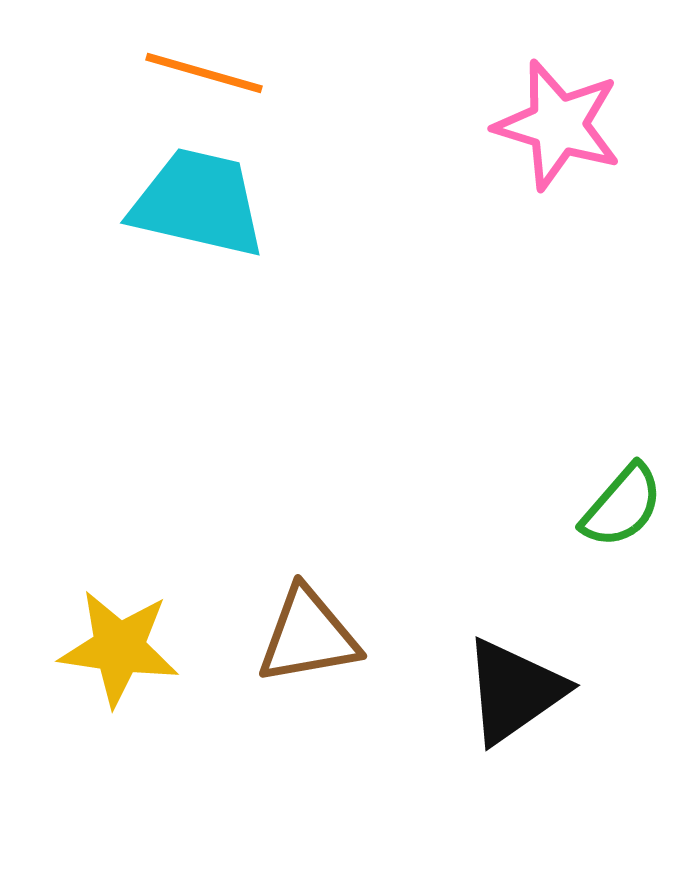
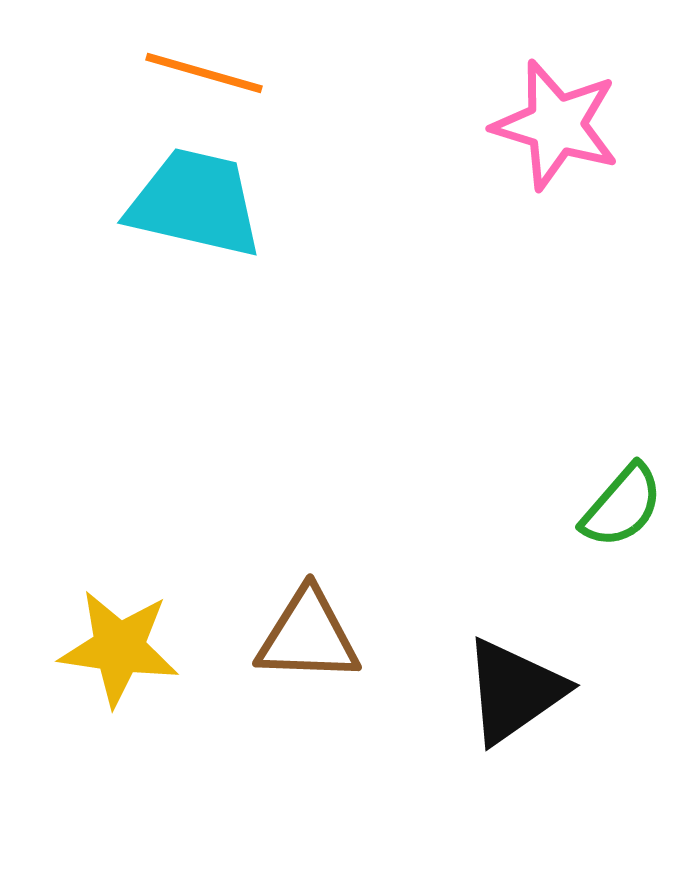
pink star: moved 2 px left
cyan trapezoid: moved 3 px left
brown triangle: rotated 12 degrees clockwise
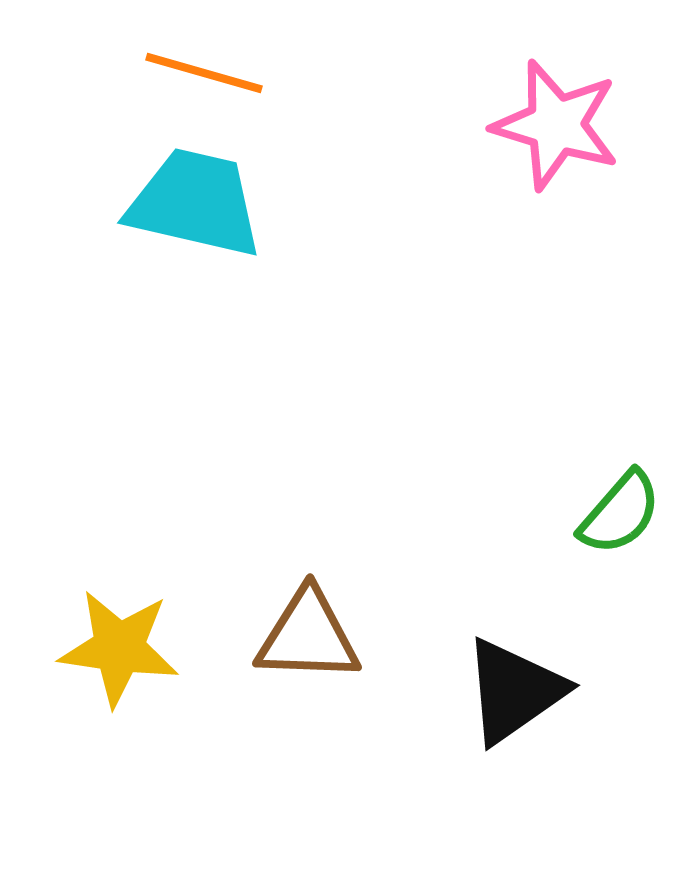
green semicircle: moved 2 px left, 7 px down
